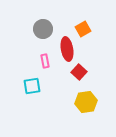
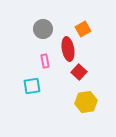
red ellipse: moved 1 px right
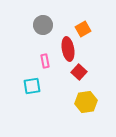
gray circle: moved 4 px up
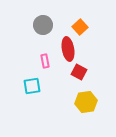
orange square: moved 3 px left, 2 px up; rotated 14 degrees counterclockwise
red square: rotated 14 degrees counterclockwise
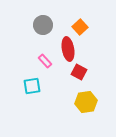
pink rectangle: rotated 32 degrees counterclockwise
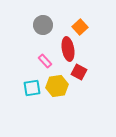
cyan square: moved 2 px down
yellow hexagon: moved 29 px left, 16 px up
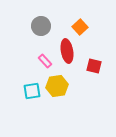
gray circle: moved 2 px left, 1 px down
red ellipse: moved 1 px left, 2 px down
red square: moved 15 px right, 6 px up; rotated 14 degrees counterclockwise
cyan square: moved 3 px down
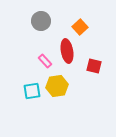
gray circle: moved 5 px up
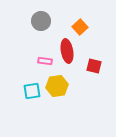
pink rectangle: rotated 40 degrees counterclockwise
